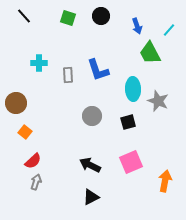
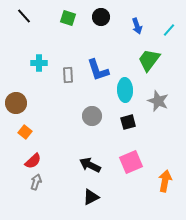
black circle: moved 1 px down
green trapezoid: moved 1 px left, 7 px down; rotated 65 degrees clockwise
cyan ellipse: moved 8 px left, 1 px down
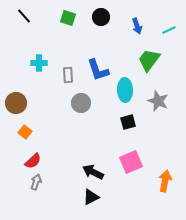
cyan line: rotated 24 degrees clockwise
gray circle: moved 11 px left, 13 px up
black arrow: moved 3 px right, 7 px down
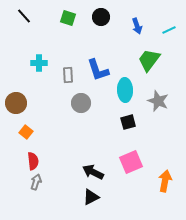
orange square: moved 1 px right
red semicircle: rotated 54 degrees counterclockwise
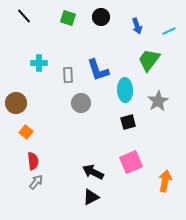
cyan line: moved 1 px down
gray star: rotated 20 degrees clockwise
gray arrow: rotated 21 degrees clockwise
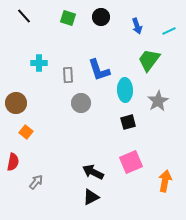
blue L-shape: moved 1 px right
red semicircle: moved 20 px left, 1 px down; rotated 18 degrees clockwise
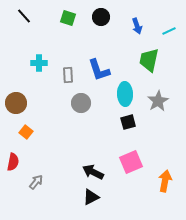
green trapezoid: rotated 25 degrees counterclockwise
cyan ellipse: moved 4 px down
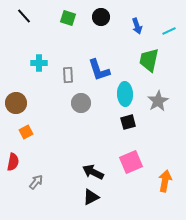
orange square: rotated 24 degrees clockwise
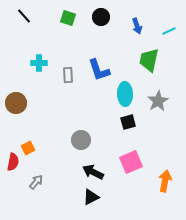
gray circle: moved 37 px down
orange square: moved 2 px right, 16 px down
